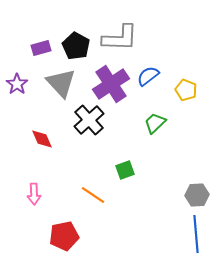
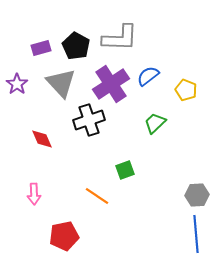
black cross: rotated 24 degrees clockwise
orange line: moved 4 px right, 1 px down
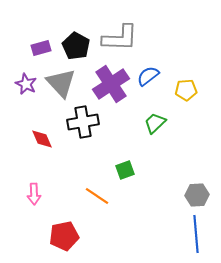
purple star: moved 9 px right; rotated 10 degrees counterclockwise
yellow pentagon: rotated 25 degrees counterclockwise
black cross: moved 6 px left, 2 px down; rotated 8 degrees clockwise
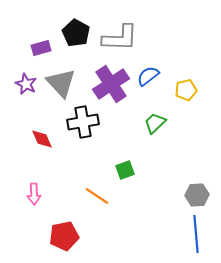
black pentagon: moved 13 px up
yellow pentagon: rotated 10 degrees counterclockwise
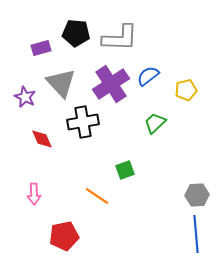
black pentagon: rotated 24 degrees counterclockwise
purple star: moved 1 px left, 13 px down
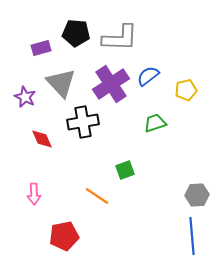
green trapezoid: rotated 25 degrees clockwise
blue line: moved 4 px left, 2 px down
